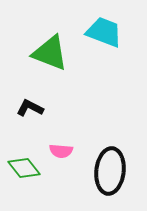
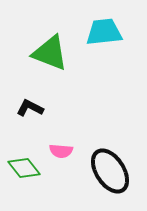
cyan trapezoid: rotated 27 degrees counterclockwise
black ellipse: rotated 39 degrees counterclockwise
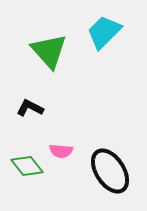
cyan trapezoid: rotated 39 degrees counterclockwise
green triangle: moved 1 px left, 2 px up; rotated 27 degrees clockwise
green diamond: moved 3 px right, 2 px up
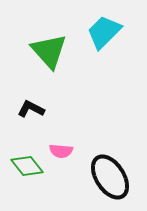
black L-shape: moved 1 px right, 1 px down
black ellipse: moved 6 px down
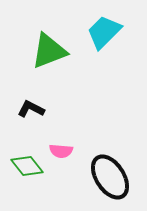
green triangle: rotated 51 degrees clockwise
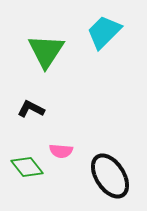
green triangle: moved 3 px left; rotated 36 degrees counterclockwise
green diamond: moved 1 px down
black ellipse: moved 1 px up
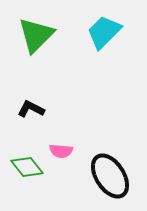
green triangle: moved 10 px left, 16 px up; rotated 12 degrees clockwise
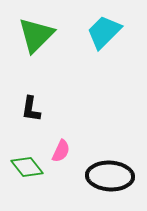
black L-shape: rotated 108 degrees counterclockwise
pink semicircle: rotated 70 degrees counterclockwise
black ellipse: rotated 54 degrees counterclockwise
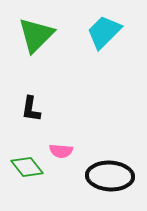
pink semicircle: rotated 70 degrees clockwise
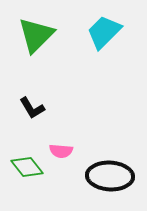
black L-shape: moved 1 px right, 1 px up; rotated 40 degrees counterclockwise
